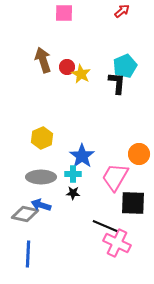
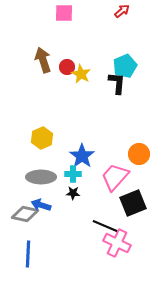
pink trapezoid: rotated 12 degrees clockwise
black square: rotated 24 degrees counterclockwise
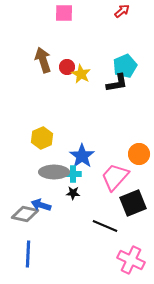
black L-shape: rotated 75 degrees clockwise
gray ellipse: moved 13 px right, 5 px up
pink cross: moved 14 px right, 17 px down
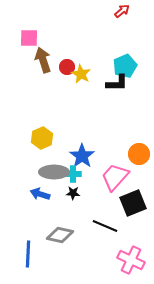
pink square: moved 35 px left, 25 px down
black L-shape: rotated 10 degrees clockwise
blue arrow: moved 1 px left, 11 px up
gray diamond: moved 35 px right, 21 px down
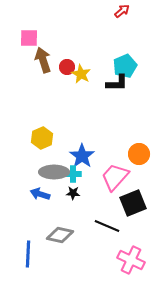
black line: moved 2 px right
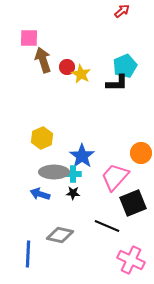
orange circle: moved 2 px right, 1 px up
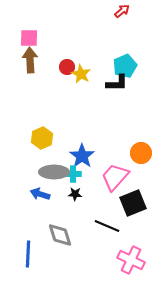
brown arrow: moved 13 px left; rotated 15 degrees clockwise
black star: moved 2 px right, 1 px down
gray diamond: rotated 60 degrees clockwise
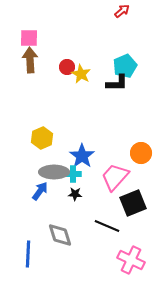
blue arrow: moved 3 px up; rotated 108 degrees clockwise
